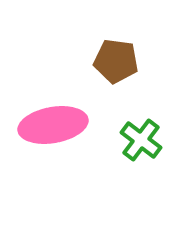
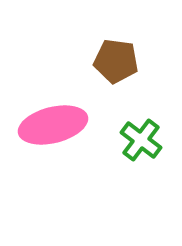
pink ellipse: rotated 4 degrees counterclockwise
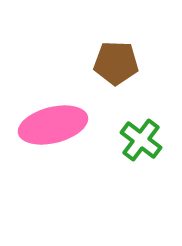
brown pentagon: moved 2 px down; rotated 6 degrees counterclockwise
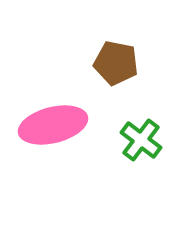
brown pentagon: rotated 9 degrees clockwise
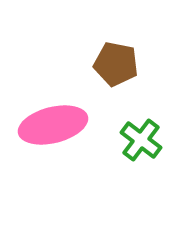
brown pentagon: moved 1 px down
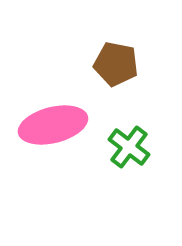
green cross: moved 12 px left, 7 px down
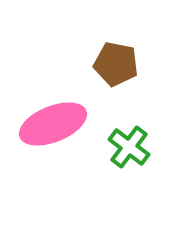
pink ellipse: moved 1 px up; rotated 8 degrees counterclockwise
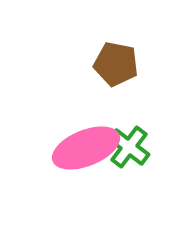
pink ellipse: moved 33 px right, 24 px down
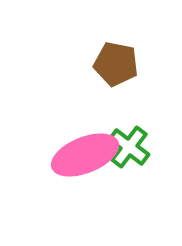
pink ellipse: moved 1 px left, 7 px down
